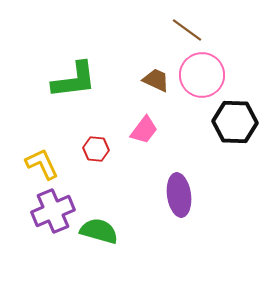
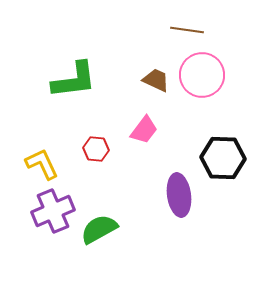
brown line: rotated 28 degrees counterclockwise
black hexagon: moved 12 px left, 36 px down
green semicircle: moved 2 px up; rotated 45 degrees counterclockwise
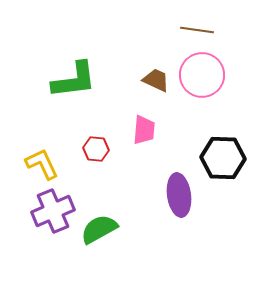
brown line: moved 10 px right
pink trapezoid: rotated 32 degrees counterclockwise
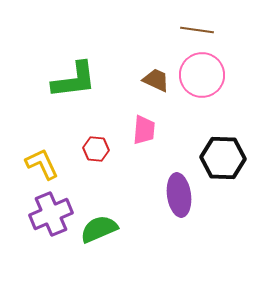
purple cross: moved 2 px left, 3 px down
green semicircle: rotated 6 degrees clockwise
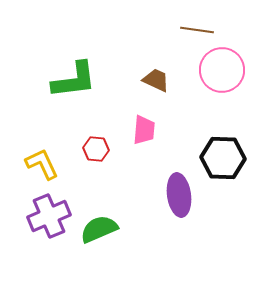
pink circle: moved 20 px right, 5 px up
purple cross: moved 2 px left, 2 px down
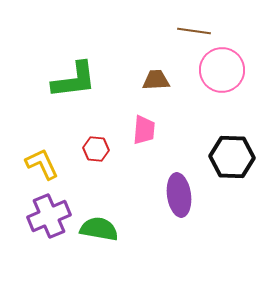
brown line: moved 3 px left, 1 px down
brown trapezoid: rotated 28 degrees counterclockwise
black hexagon: moved 9 px right, 1 px up
green semicircle: rotated 33 degrees clockwise
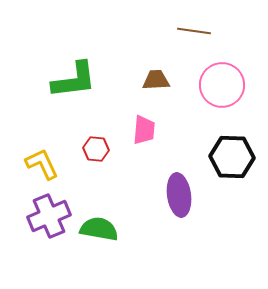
pink circle: moved 15 px down
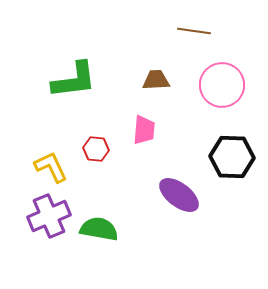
yellow L-shape: moved 9 px right, 3 px down
purple ellipse: rotated 45 degrees counterclockwise
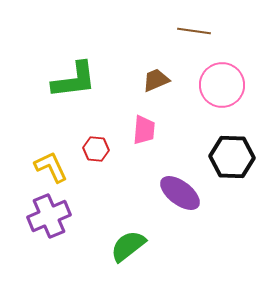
brown trapezoid: rotated 20 degrees counterclockwise
purple ellipse: moved 1 px right, 2 px up
green semicircle: moved 29 px right, 17 px down; rotated 48 degrees counterclockwise
